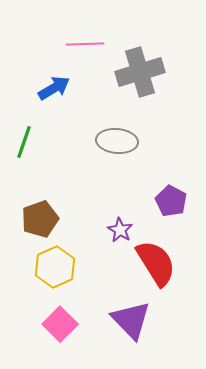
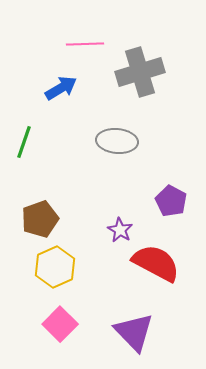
blue arrow: moved 7 px right
red semicircle: rotated 30 degrees counterclockwise
purple triangle: moved 3 px right, 12 px down
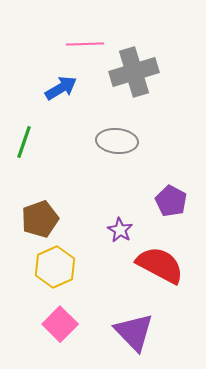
gray cross: moved 6 px left
red semicircle: moved 4 px right, 2 px down
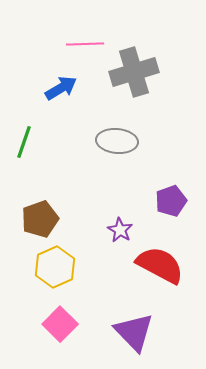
purple pentagon: rotated 24 degrees clockwise
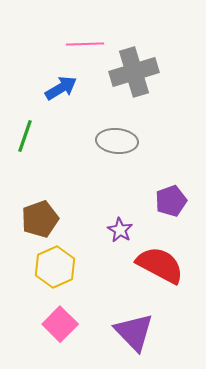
green line: moved 1 px right, 6 px up
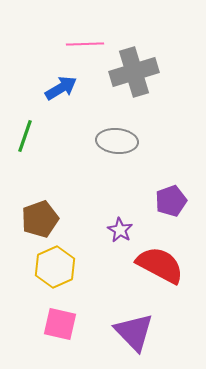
pink square: rotated 32 degrees counterclockwise
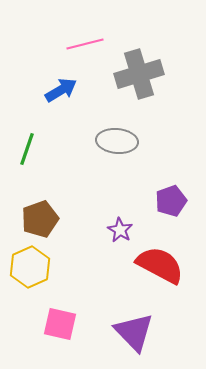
pink line: rotated 12 degrees counterclockwise
gray cross: moved 5 px right, 2 px down
blue arrow: moved 2 px down
green line: moved 2 px right, 13 px down
yellow hexagon: moved 25 px left
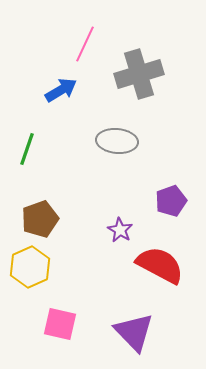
pink line: rotated 51 degrees counterclockwise
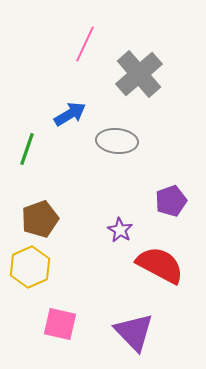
gray cross: rotated 24 degrees counterclockwise
blue arrow: moved 9 px right, 24 px down
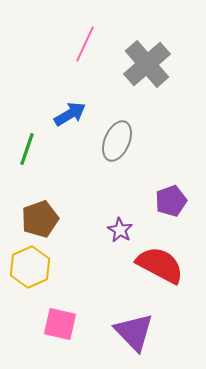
gray cross: moved 8 px right, 10 px up
gray ellipse: rotated 72 degrees counterclockwise
